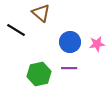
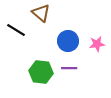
blue circle: moved 2 px left, 1 px up
green hexagon: moved 2 px right, 2 px up; rotated 20 degrees clockwise
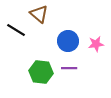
brown triangle: moved 2 px left, 1 px down
pink star: moved 1 px left
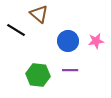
pink star: moved 3 px up
purple line: moved 1 px right, 2 px down
green hexagon: moved 3 px left, 3 px down
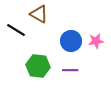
brown triangle: rotated 12 degrees counterclockwise
blue circle: moved 3 px right
green hexagon: moved 9 px up
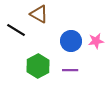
green hexagon: rotated 25 degrees clockwise
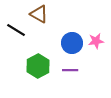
blue circle: moved 1 px right, 2 px down
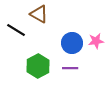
purple line: moved 2 px up
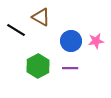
brown triangle: moved 2 px right, 3 px down
blue circle: moved 1 px left, 2 px up
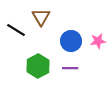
brown triangle: rotated 30 degrees clockwise
pink star: moved 2 px right
